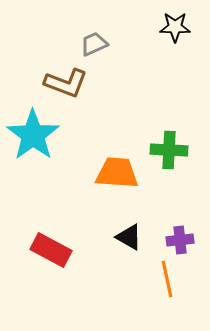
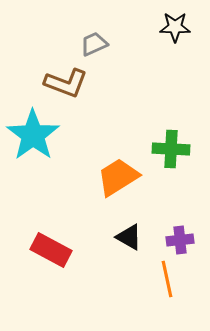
green cross: moved 2 px right, 1 px up
orange trapezoid: moved 1 px right, 4 px down; rotated 36 degrees counterclockwise
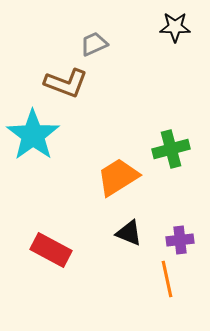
green cross: rotated 18 degrees counterclockwise
black triangle: moved 4 px up; rotated 8 degrees counterclockwise
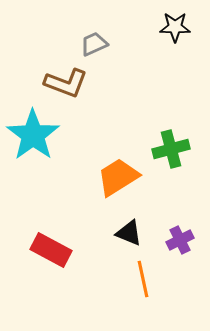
purple cross: rotated 20 degrees counterclockwise
orange line: moved 24 px left
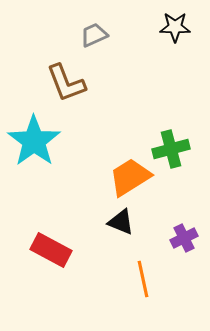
gray trapezoid: moved 9 px up
brown L-shape: rotated 48 degrees clockwise
cyan star: moved 1 px right, 6 px down
orange trapezoid: moved 12 px right
black triangle: moved 8 px left, 11 px up
purple cross: moved 4 px right, 2 px up
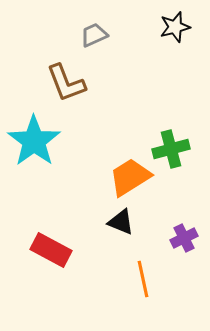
black star: rotated 16 degrees counterclockwise
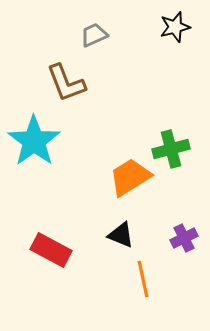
black triangle: moved 13 px down
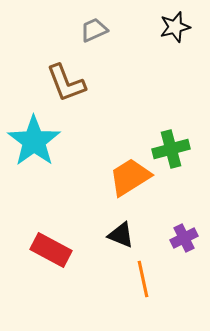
gray trapezoid: moved 5 px up
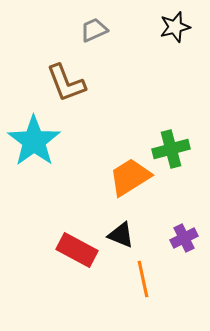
red rectangle: moved 26 px right
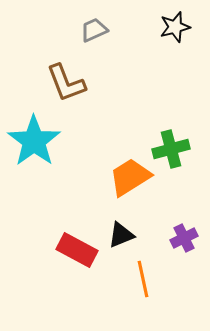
black triangle: rotated 44 degrees counterclockwise
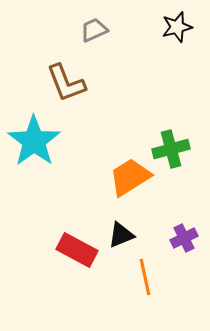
black star: moved 2 px right
orange line: moved 2 px right, 2 px up
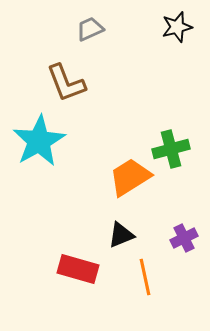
gray trapezoid: moved 4 px left, 1 px up
cyan star: moved 5 px right; rotated 6 degrees clockwise
red rectangle: moved 1 px right, 19 px down; rotated 12 degrees counterclockwise
